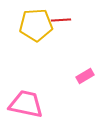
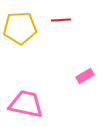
yellow pentagon: moved 16 px left, 3 px down
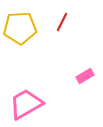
red line: moved 1 px right, 2 px down; rotated 60 degrees counterclockwise
pink trapezoid: rotated 42 degrees counterclockwise
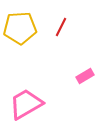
red line: moved 1 px left, 5 px down
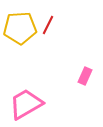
red line: moved 13 px left, 2 px up
pink rectangle: rotated 36 degrees counterclockwise
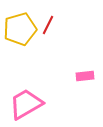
yellow pentagon: moved 1 px down; rotated 12 degrees counterclockwise
pink rectangle: rotated 60 degrees clockwise
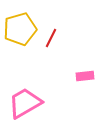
red line: moved 3 px right, 13 px down
pink trapezoid: moved 1 px left, 1 px up
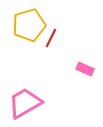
yellow pentagon: moved 9 px right, 4 px up
pink rectangle: moved 7 px up; rotated 30 degrees clockwise
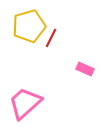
yellow pentagon: moved 1 px down
pink trapezoid: rotated 12 degrees counterclockwise
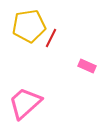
yellow pentagon: rotated 8 degrees clockwise
pink rectangle: moved 2 px right, 3 px up
